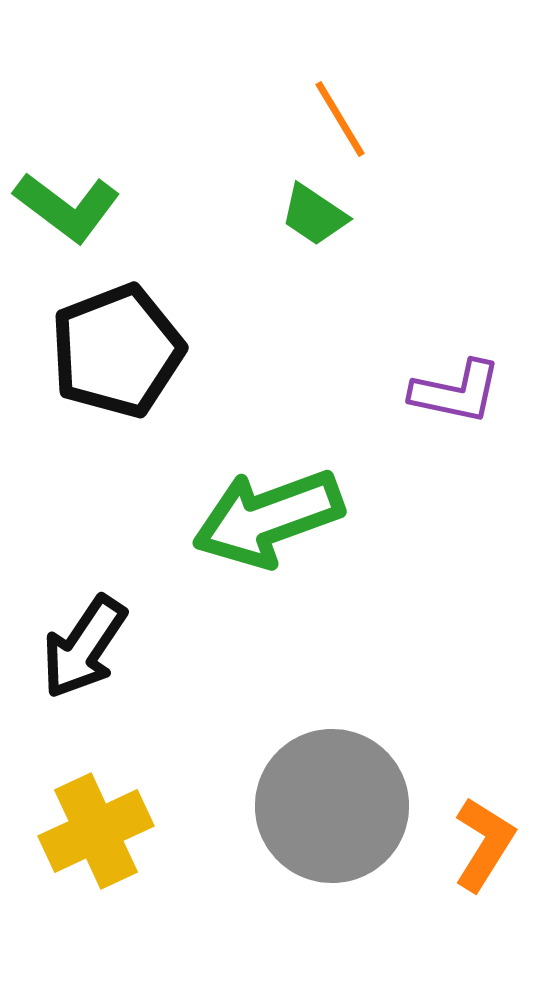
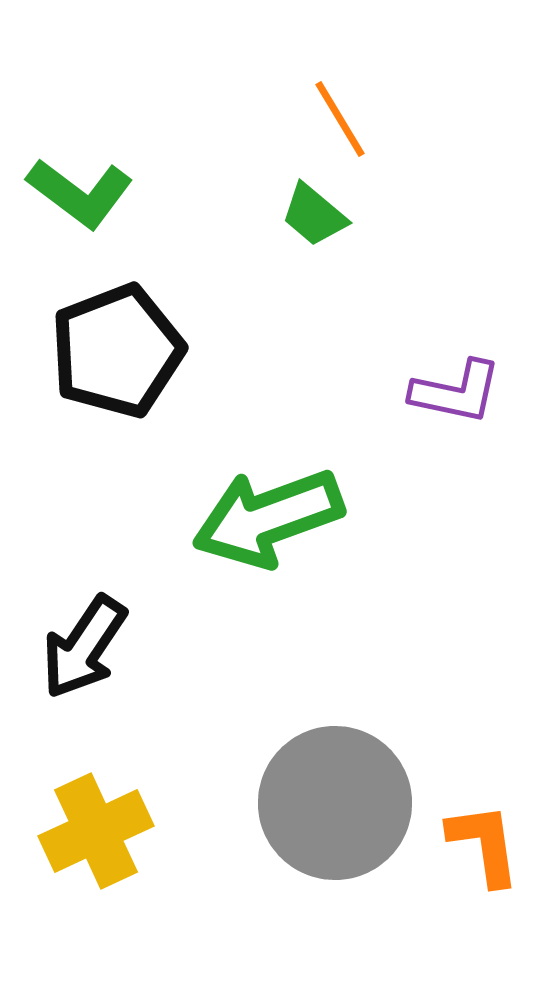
green L-shape: moved 13 px right, 14 px up
green trapezoid: rotated 6 degrees clockwise
gray circle: moved 3 px right, 3 px up
orange L-shape: rotated 40 degrees counterclockwise
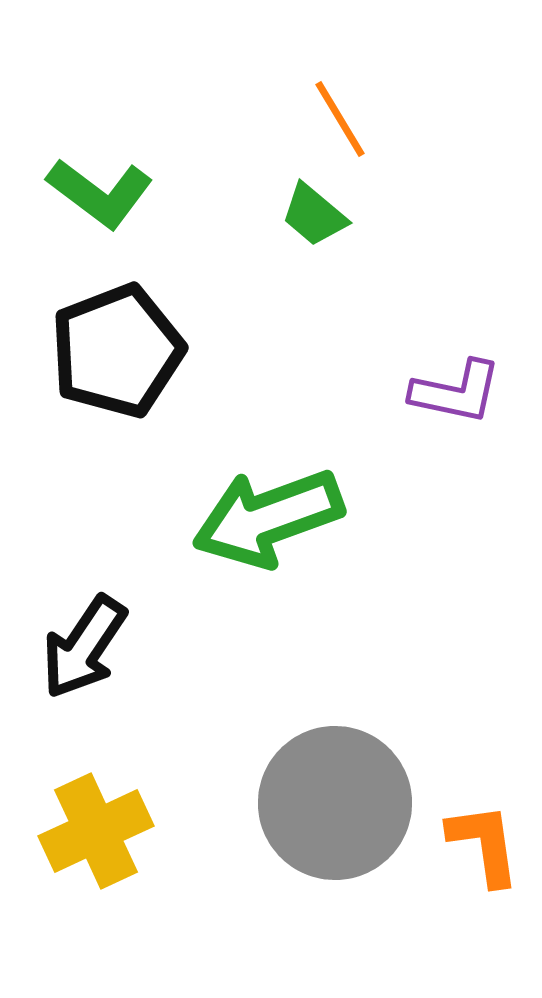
green L-shape: moved 20 px right
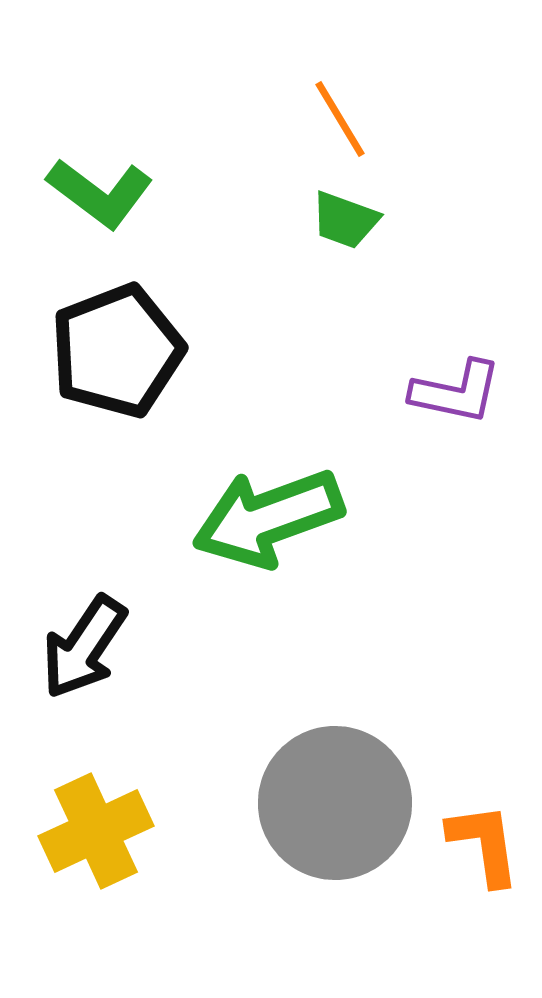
green trapezoid: moved 31 px right, 5 px down; rotated 20 degrees counterclockwise
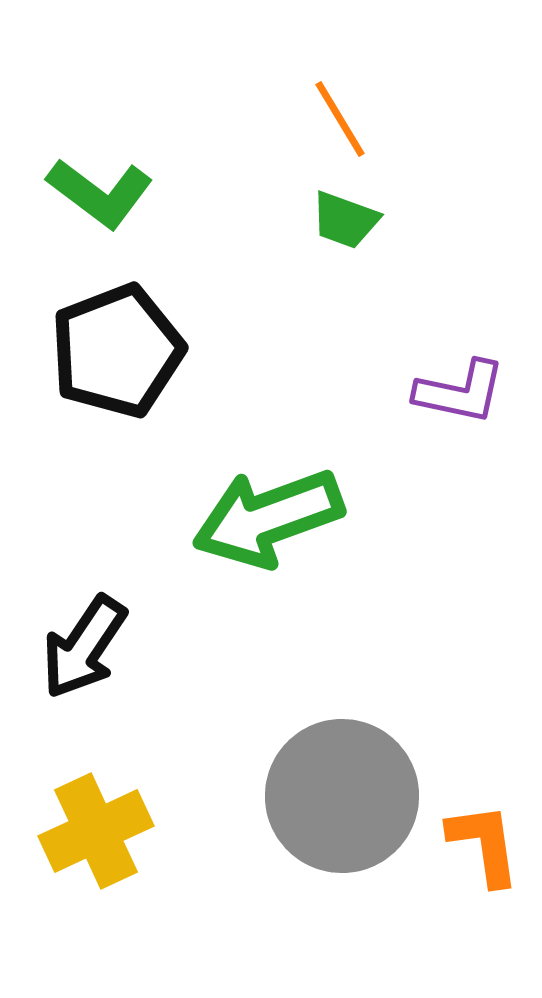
purple L-shape: moved 4 px right
gray circle: moved 7 px right, 7 px up
